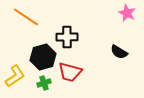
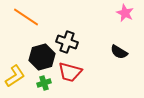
pink star: moved 2 px left
black cross: moved 5 px down; rotated 20 degrees clockwise
black hexagon: moved 1 px left
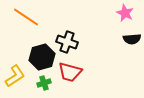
black semicircle: moved 13 px right, 13 px up; rotated 36 degrees counterclockwise
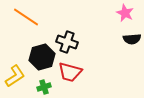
green cross: moved 4 px down
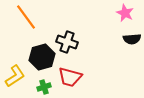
orange line: rotated 20 degrees clockwise
red trapezoid: moved 5 px down
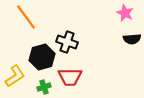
red trapezoid: rotated 15 degrees counterclockwise
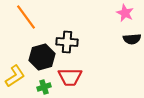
black cross: rotated 15 degrees counterclockwise
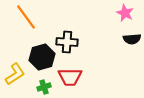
yellow L-shape: moved 2 px up
